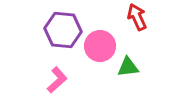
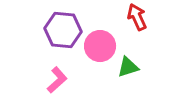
green triangle: rotated 10 degrees counterclockwise
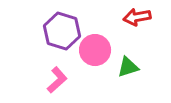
red arrow: rotated 76 degrees counterclockwise
purple hexagon: moved 1 px left, 1 px down; rotated 12 degrees clockwise
pink circle: moved 5 px left, 4 px down
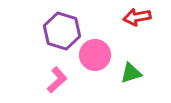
pink circle: moved 5 px down
green triangle: moved 3 px right, 6 px down
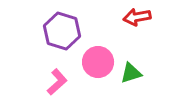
pink circle: moved 3 px right, 7 px down
pink L-shape: moved 2 px down
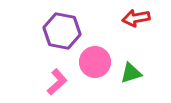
red arrow: moved 1 px left, 1 px down
purple hexagon: rotated 6 degrees counterclockwise
pink circle: moved 3 px left
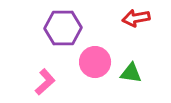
purple hexagon: moved 1 px right, 3 px up; rotated 12 degrees counterclockwise
green triangle: rotated 25 degrees clockwise
pink L-shape: moved 12 px left
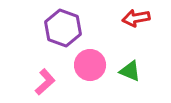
purple hexagon: rotated 21 degrees clockwise
pink circle: moved 5 px left, 3 px down
green triangle: moved 1 px left, 2 px up; rotated 15 degrees clockwise
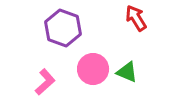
red arrow: rotated 68 degrees clockwise
pink circle: moved 3 px right, 4 px down
green triangle: moved 3 px left, 1 px down
